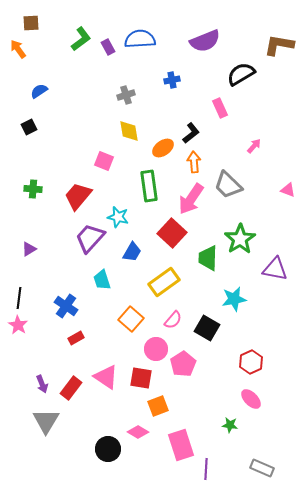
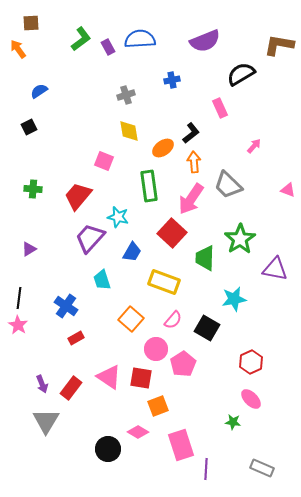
green trapezoid at (208, 258): moved 3 px left
yellow rectangle at (164, 282): rotated 56 degrees clockwise
pink triangle at (106, 377): moved 3 px right
green star at (230, 425): moved 3 px right, 3 px up
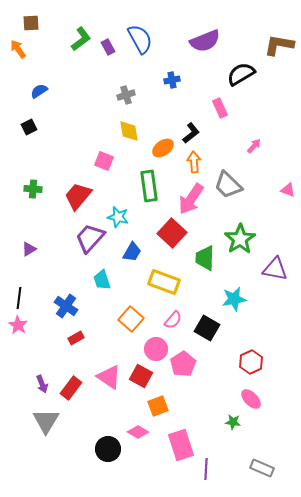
blue semicircle at (140, 39): rotated 64 degrees clockwise
red square at (141, 378): moved 2 px up; rotated 20 degrees clockwise
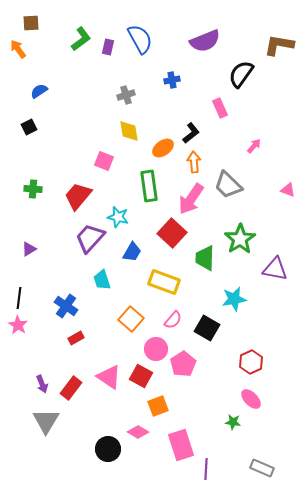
purple rectangle at (108, 47): rotated 42 degrees clockwise
black semicircle at (241, 74): rotated 24 degrees counterclockwise
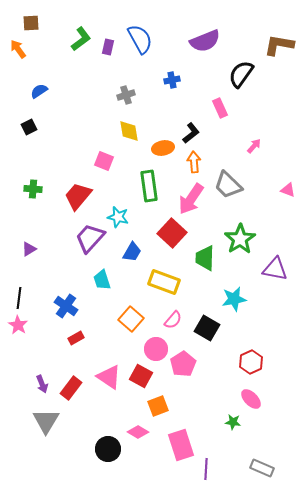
orange ellipse at (163, 148): rotated 25 degrees clockwise
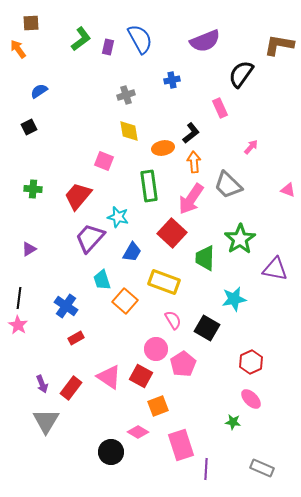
pink arrow at (254, 146): moved 3 px left, 1 px down
orange square at (131, 319): moved 6 px left, 18 px up
pink semicircle at (173, 320): rotated 72 degrees counterclockwise
black circle at (108, 449): moved 3 px right, 3 px down
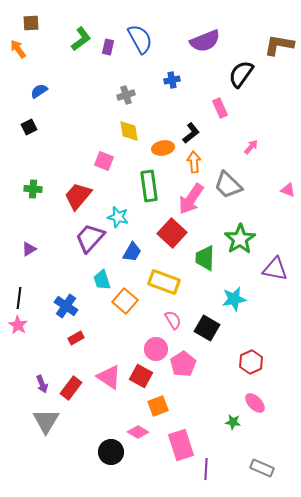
pink ellipse at (251, 399): moved 4 px right, 4 px down
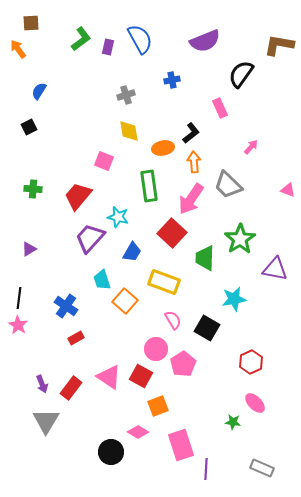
blue semicircle at (39, 91): rotated 24 degrees counterclockwise
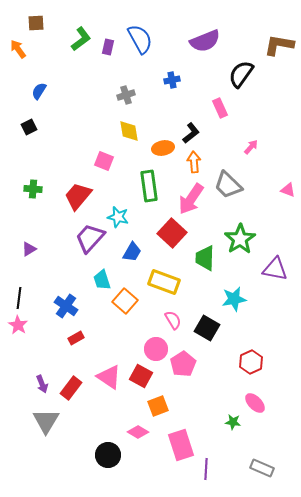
brown square at (31, 23): moved 5 px right
black circle at (111, 452): moved 3 px left, 3 px down
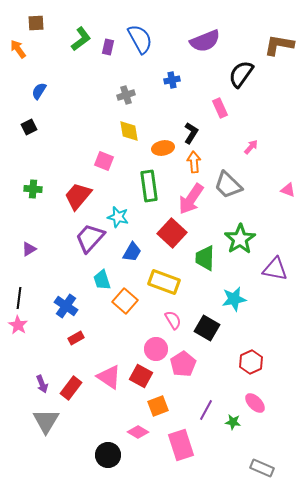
black L-shape at (191, 133): rotated 20 degrees counterclockwise
purple line at (206, 469): moved 59 px up; rotated 25 degrees clockwise
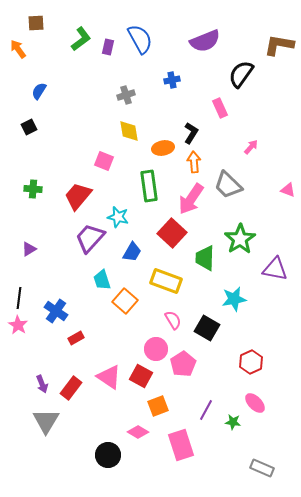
yellow rectangle at (164, 282): moved 2 px right, 1 px up
blue cross at (66, 306): moved 10 px left, 5 px down
